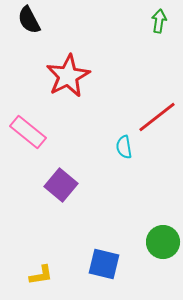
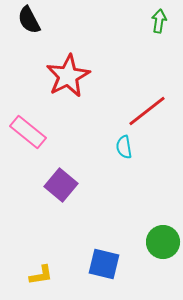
red line: moved 10 px left, 6 px up
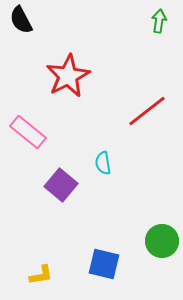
black semicircle: moved 8 px left
cyan semicircle: moved 21 px left, 16 px down
green circle: moved 1 px left, 1 px up
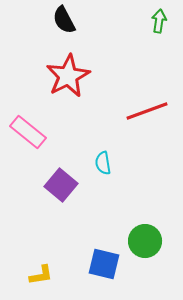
black semicircle: moved 43 px right
red line: rotated 18 degrees clockwise
green circle: moved 17 px left
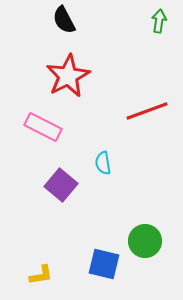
pink rectangle: moved 15 px right, 5 px up; rotated 12 degrees counterclockwise
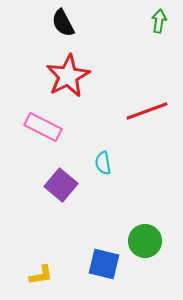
black semicircle: moved 1 px left, 3 px down
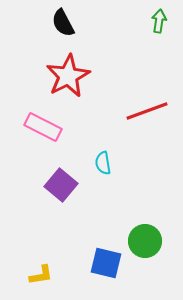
blue square: moved 2 px right, 1 px up
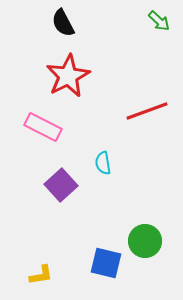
green arrow: rotated 125 degrees clockwise
purple square: rotated 8 degrees clockwise
